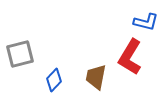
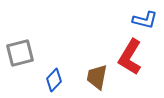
blue L-shape: moved 1 px left, 2 px up
gray square: moved 1 px up
brown trapezoid: moved 1 px right
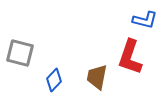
gray square: rotated 28 degrees clockwise
red L-shape: rotated 12 degrees counterclockwise
